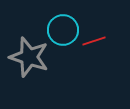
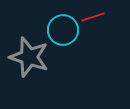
red line: moved 1 px left, 24 px up
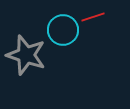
gray star: moved 3 px left, 2 px up
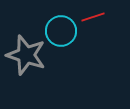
cyan circle: moved 2 px left, 1 px down
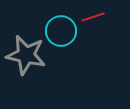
gray star: rotated 6 degrees counterclockwise
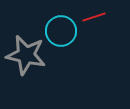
red line: moved 1 px right
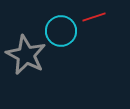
gray star: rotated 15 degrees clockwise
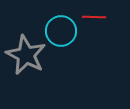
red line: rotated 20 degrees clockwise
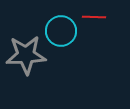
gray star: rotated 30 degrees counterclockwise
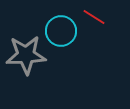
red line: rotated 30 degrees clockwise
